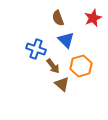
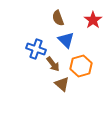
red star: moved 2 px down; rotated 12 degrees counterclockwise
brown arrow: moved 2 px up
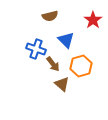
brown semicircle: moved 8 px left, 2 px up; rotated 84 degrees counterclockwise
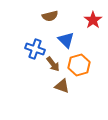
blue cross: moved 1 px left
orange hexagon: moved 2 px left, 1 px up
brown triangle: moved 2 px down; rotated 21 degrees counterclockwise
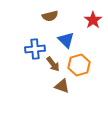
blue cross: rotated 24 degrees counterclockwise
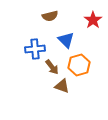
brown arrow: moved 1 px left, 3 px down
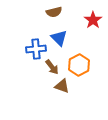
brown semicircle: moved 4 px right, 4 px up
blue triangle: moved 7 px left, 2 px up
blue cross: moved 1 px right
orange hexagon: rotated 10 degrees counterclockwise
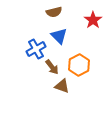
blue triangle: moved 2 px up
blue cross: rotated 24 degrees counterclockwise
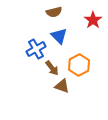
brown arrow: moved 1 px down
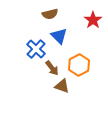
brown semicircle: moved 4 px left, 2 px down
blue cross: rotated 18 degrees counterclockwise
